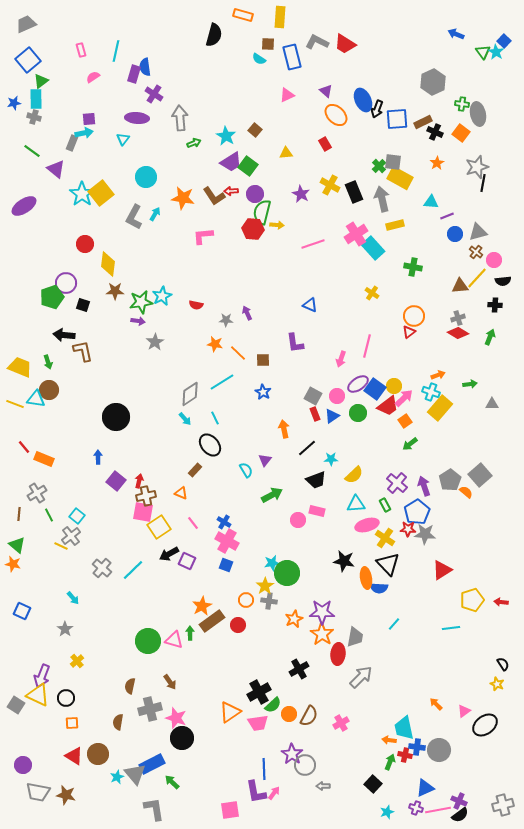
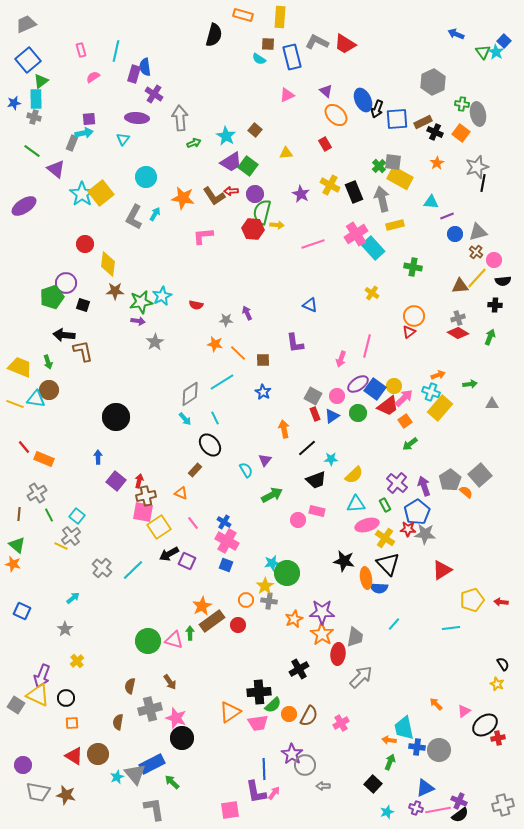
cyan arrow at (73, 598): rotated 88 degrees counterclockwise
black cross at (259, 692): rotated 25 degrees clockwise
red cross at (405, 755): moved 93 px right, 17 px up; rotated 24 degrees counterclockwise
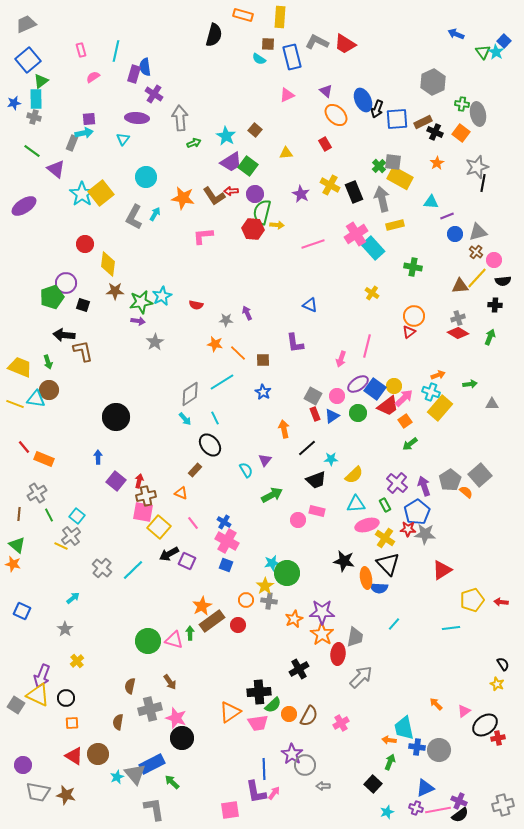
yellow square at (159, 527): rotated 15 degrees counterclockwise
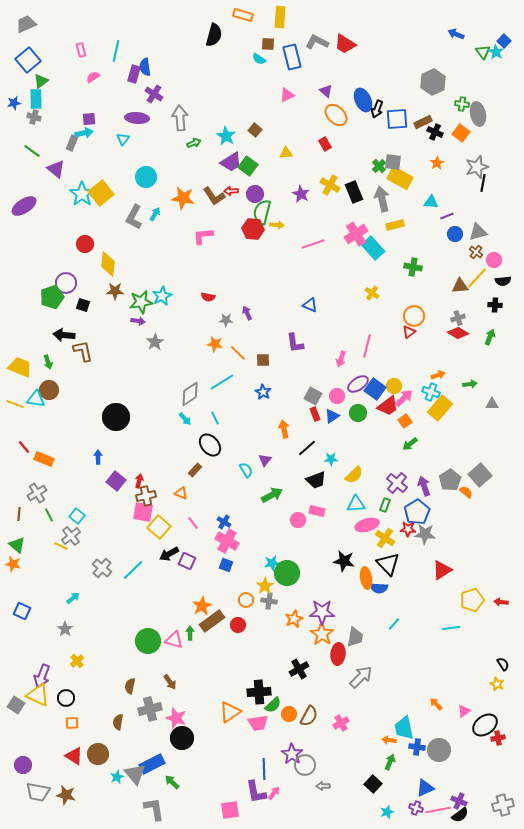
red semicircle at (196, 305): moved 12 px right, 8 px up
green rectangle at (385, 505): rotated 48 degrees clockwise
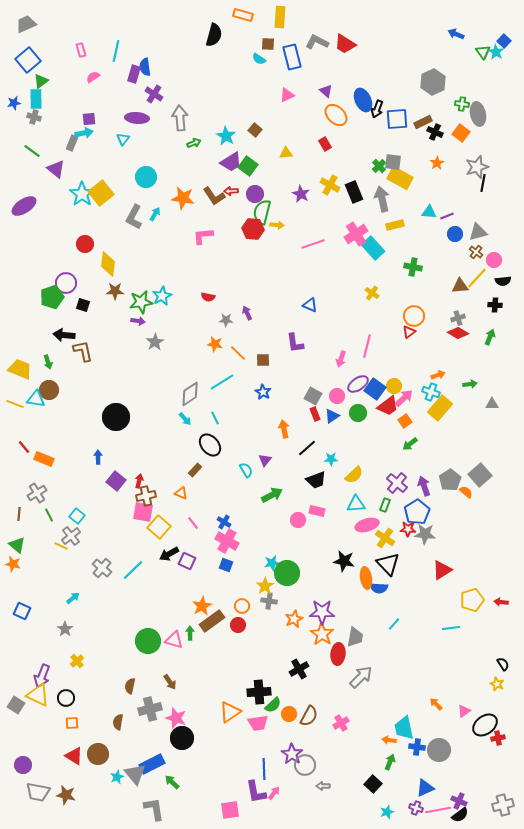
cyan triangle at (431, 202): moved 2 px left, 10 px down
yellow trapezoid at (20, 367): moved 2 px down
orange circle at (246, 600): moved 4 px left, 6 px down
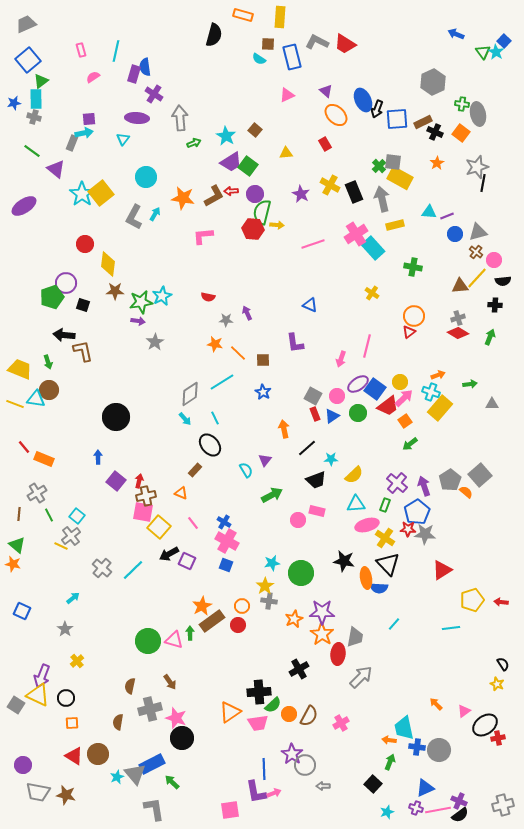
brown L-shape at (214, 196): rotated 85 degrees counterclockwise
yellow circle at (394, 386): moved 6 px right, 4 px up
green circle at (287, 573): moved 14 px right
pink arrow at (274, 793): rotated 32 degrees clockwise
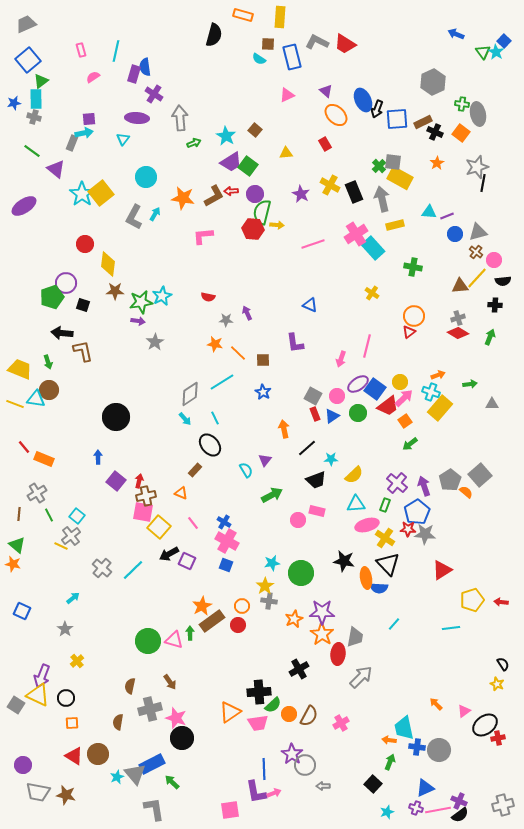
black arrow at (64, 335): moved 2 px left, 2 px up
